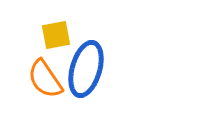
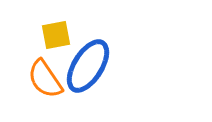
blue ellipse: moved 2 px right, 3 px up; rotated 16 degrees clockwise
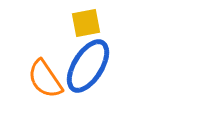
yellow square: moved 30 px right, 12 px up
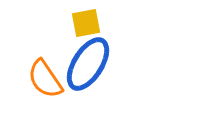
blue ellipse: moved 2 px up
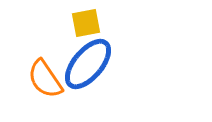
blue ellipse: rotated 8 degrees clockwise
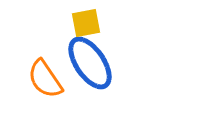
blue ellipse: moved 2 px right, 1 px up; rotated 74 degrees counterclockwise
